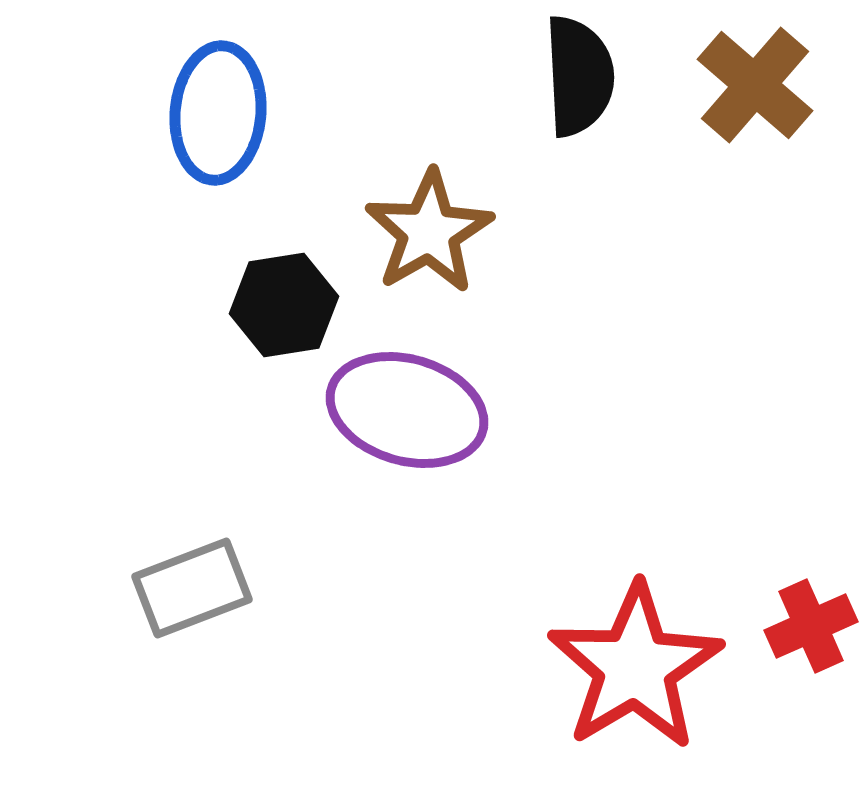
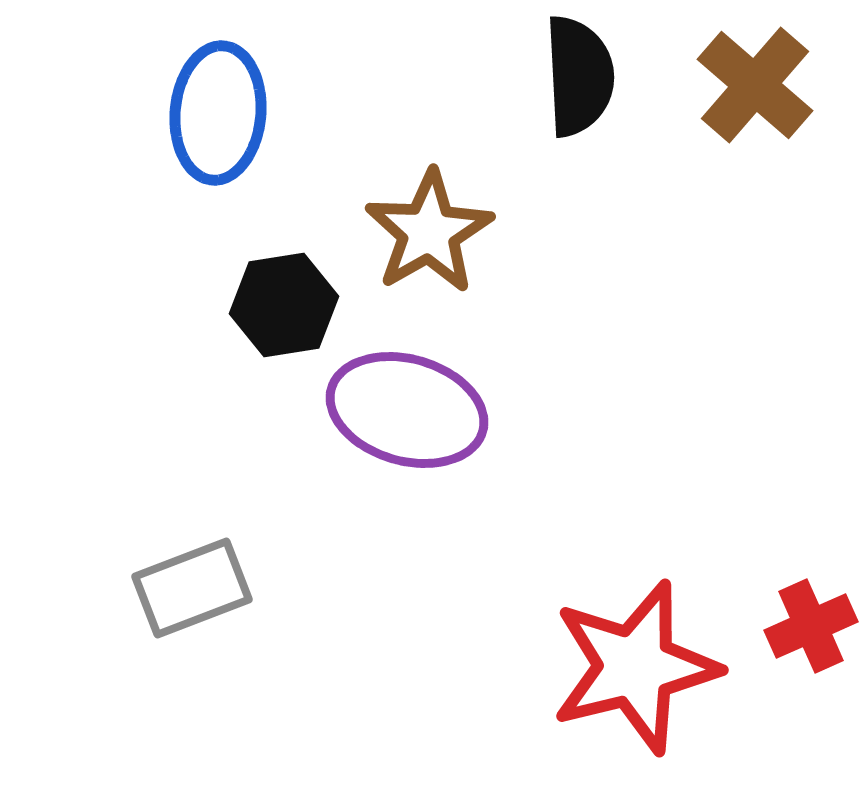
red star: rotated 17 degrees clockwise
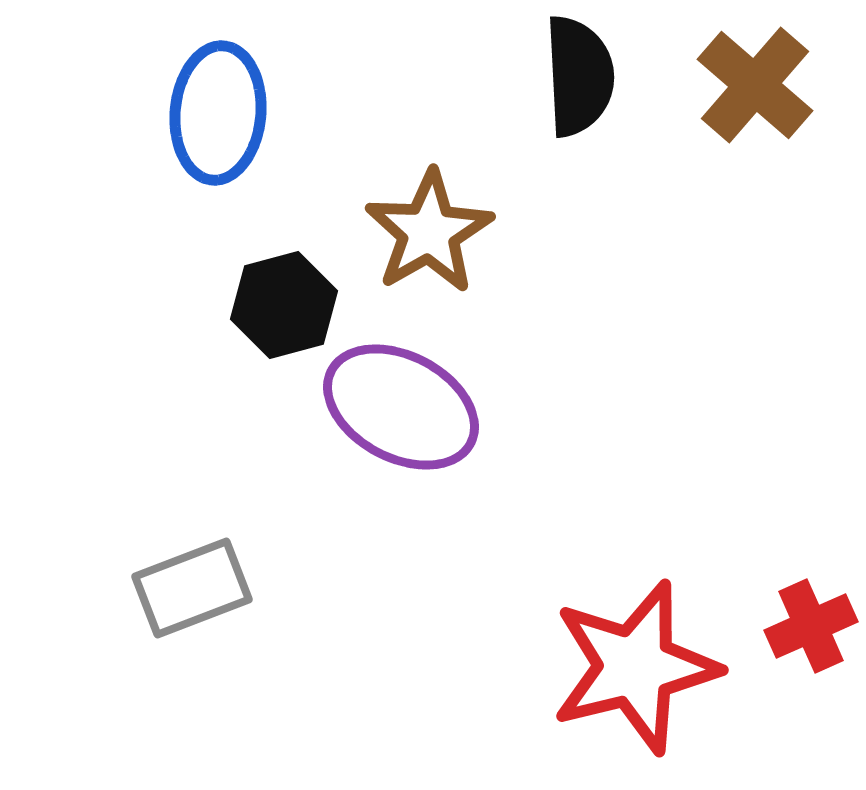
black hexagon: rotated 6 degrees counterclockwise
purple ellipse: moved 6 px left, 3 px up; rotated 12 degrees clockwise
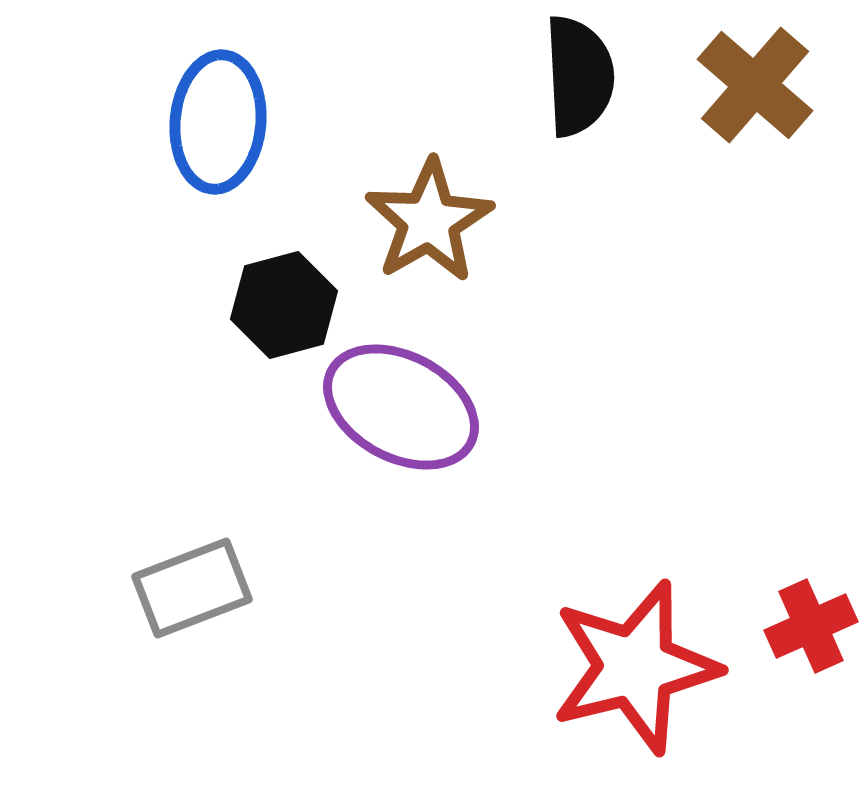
blue ellipse: moved 9 px down
brown star: moved 11 px up
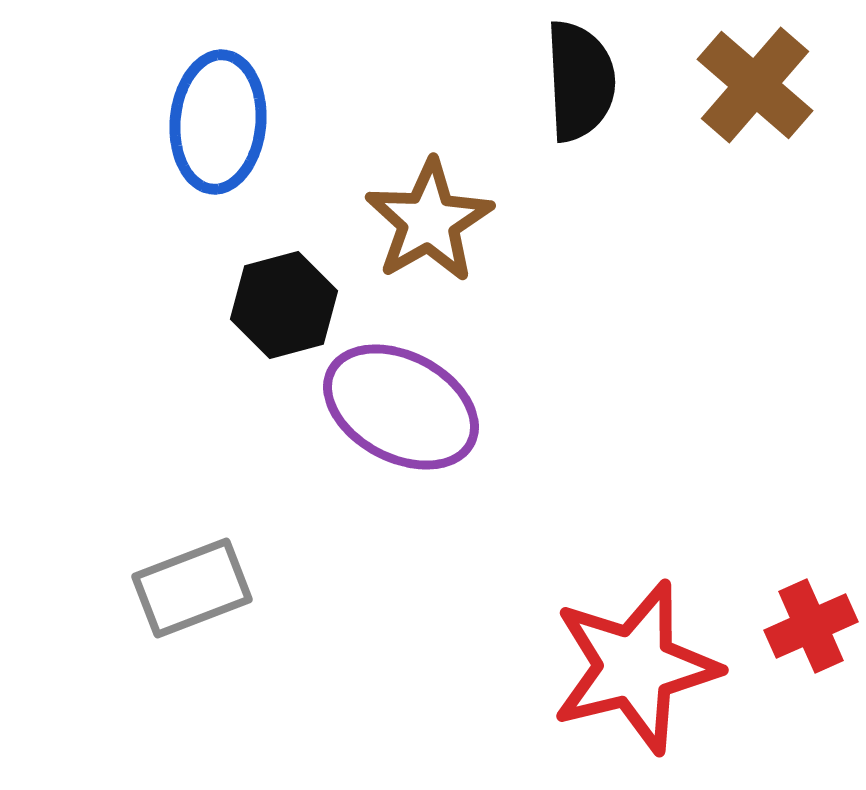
black semicircle: moved 1 px right, 5 px down
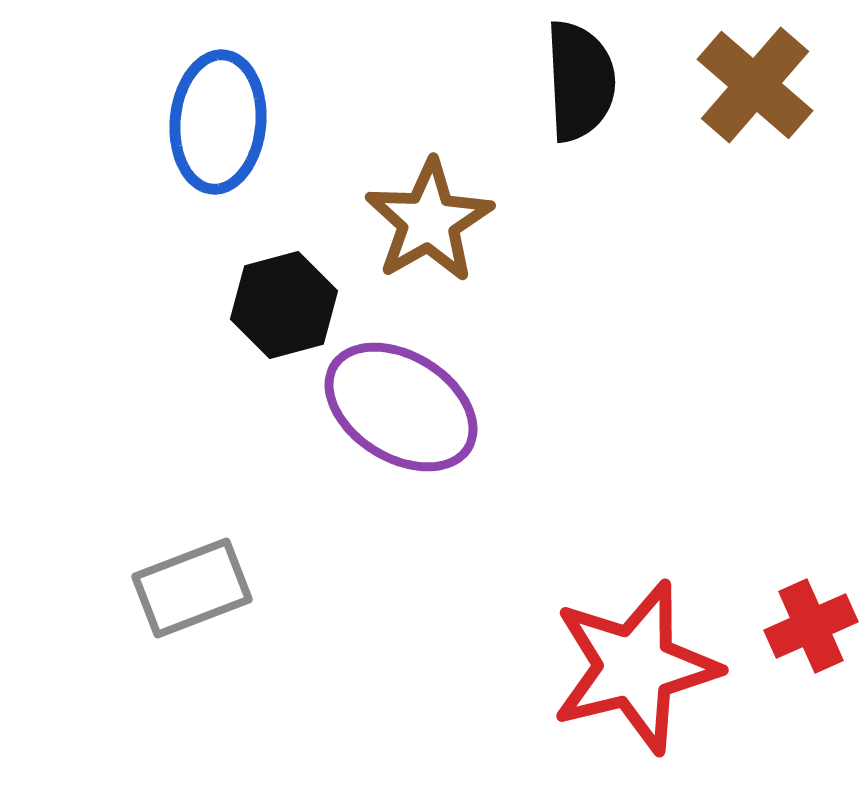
purple ellipse: rotated 4 degrees clockwise
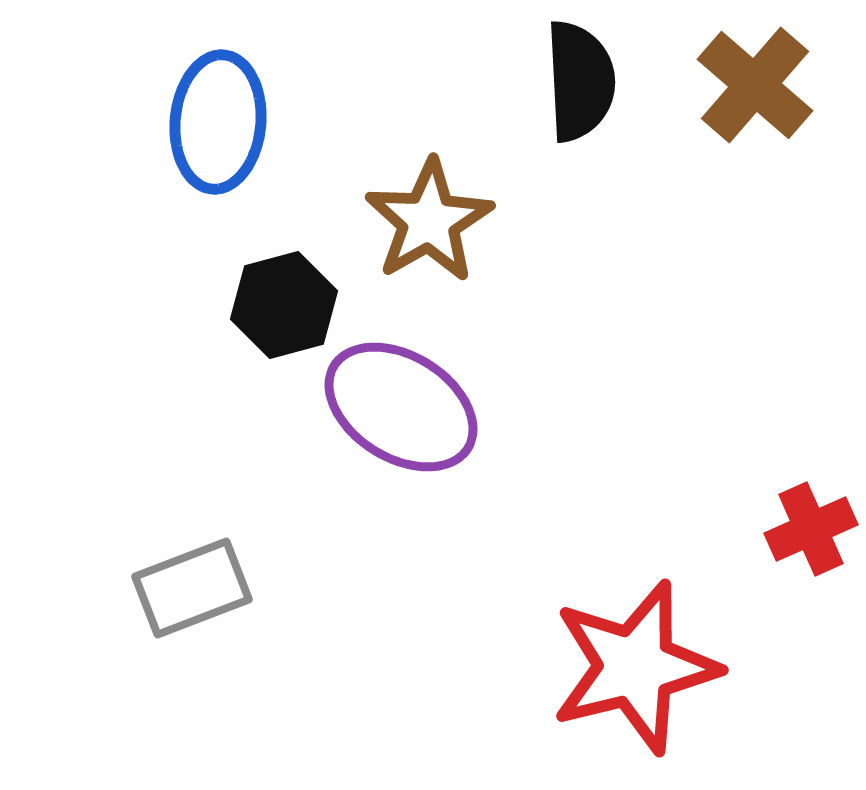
red cross: moved 97 px up
